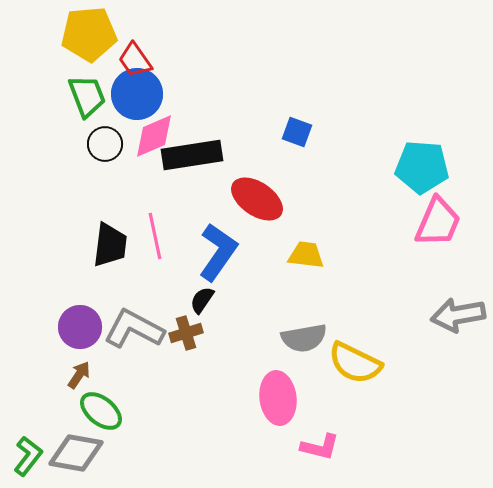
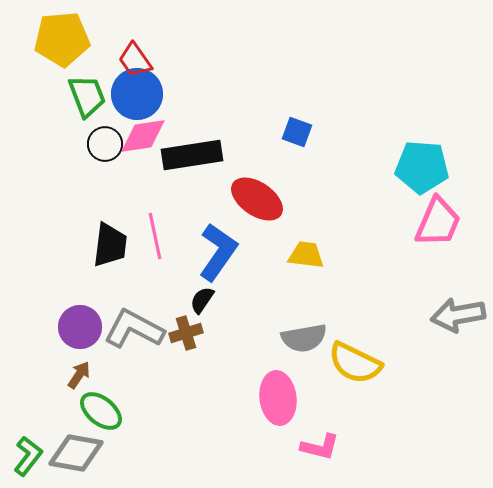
yellow pentagon: moved 27 px left, 5 px down
pink diamond: moved 11 px left; rotated 15 degrees clockwise
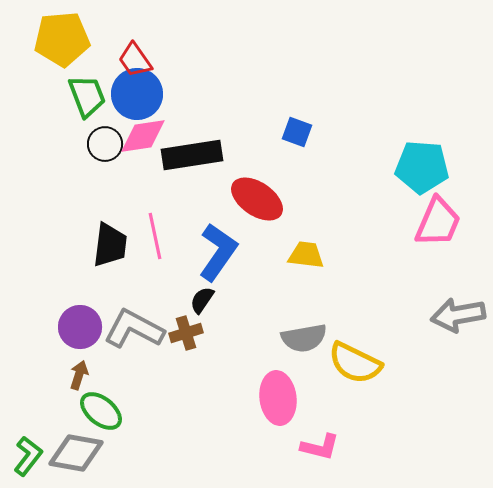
brown arrow: rotated 16 degrees counterclockwise
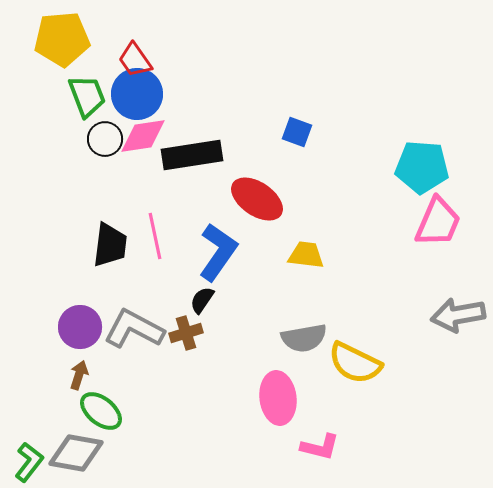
black circle: moved 5 px up
green L-shape: moved 1 px right, 6 px down
